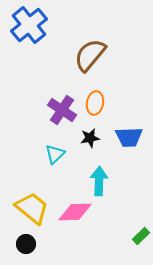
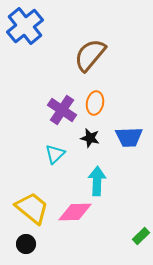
blue cross: moved 4 px left, 1 px down
black star: rotated 24 degrees clockwise
cyan arrow: moved 2 px left
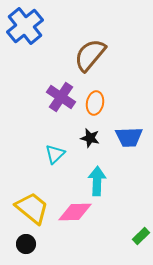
purple cross: moved 1 px left, 13 px up
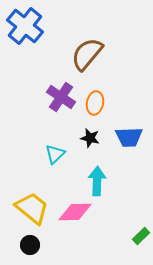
blue cross: rotated 12 degrees counterclockwise
brown semicircle: moved 3 px left, 1 px up
black circle: moved 4 px right, 1 px down
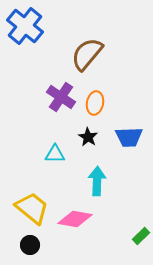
black star: moved 2 px left, 1 px up; rotated 18 degrees clockwise
cyan triangle: rotated 45 degrees clockwise
pink diamond: moved 7 px down; rotated 12 degrees clockwise
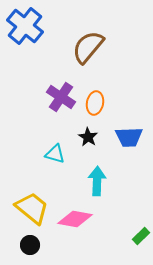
brown semicircle: moved 1 px right, 7 px up
cyan triangle: rotated 15 degrees clockwise
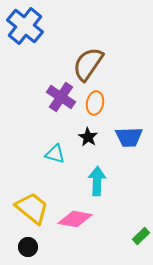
brown semicircle: moved 17 px down; rotated 6 degrees counterclockwise
black circle: moved 2 px left, 2 px down
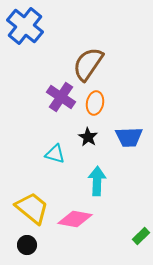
black circle: moved 1 px left, 2 px up
